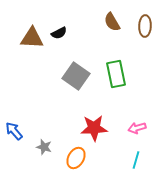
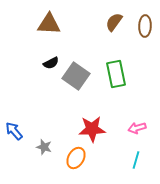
brown semicircle: moved 2 px right; rotated 66 degrees clockwise
black semicircle: moved 8 px left, 30 px down
brown triangle: moved 17 px right, 14 px up
red star: moved 2 px left, 1 px down
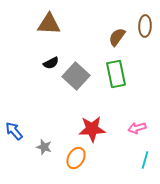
brown semicircle: moved 3 px right, 15 px down
gray square: rotated 8 degrees clockwise
cyan line: moved 9 px right
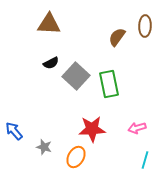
green rectangle: moved 7 px left, 10 px down
orange ellipse: moved 1 px up
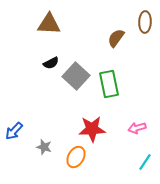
brown ellipse: moved 4 px up
brown semicircle: moved 1 px left, 1 px down
blue arrow: rotated 96 degrees counterclockwise
cyan line: moved 2 px down; rotated 18 degrees clockwise
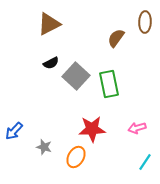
brown triangle: rotated 30 degrees counterclockwise
